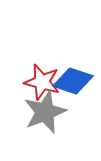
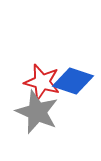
gray star: moved 8 px left; rotated 27 degrees counterclockwise
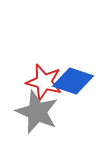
red star: moved 2 px right
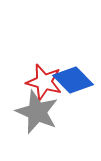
blue diamond: moved 1 px up; rotated 27 degrees clockwise
